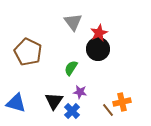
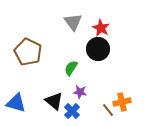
red star: moved 2 px right, 5 px up; rotated 18 degrees counterclockwise
black triangle: rotated 24 degrees counterclockwise
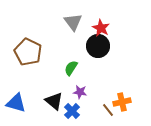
black circle: moved 3 px up
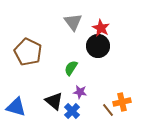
blue triangle: moved 4 px down
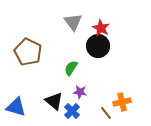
brown line: moved 2 px left, 3 px down
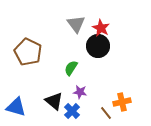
gray triangle: moved 3 px right, 2 px down
